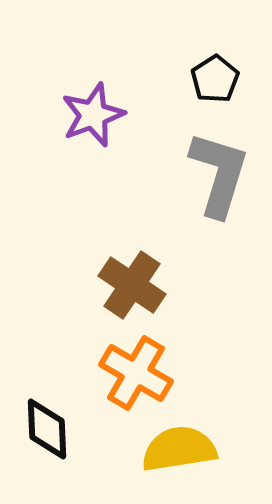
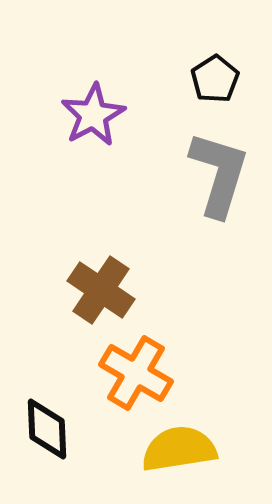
purple star: rotated 8 degrees counterclockwise
brown cross: moved 31 px left, 5 px down
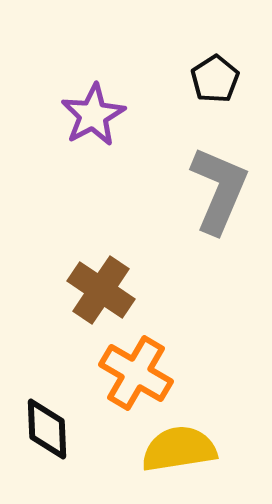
gray L-shape: moved 16 px down; rotated 6 degrees clockwise
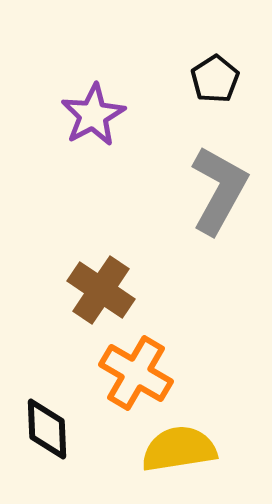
gray L-shape: rotated 6 degrees clockwise
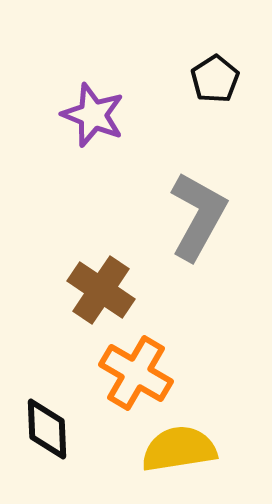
purple star: rotated 22 degrees counterclockwise
gray L-shape: moved 21 px left, 26 px down
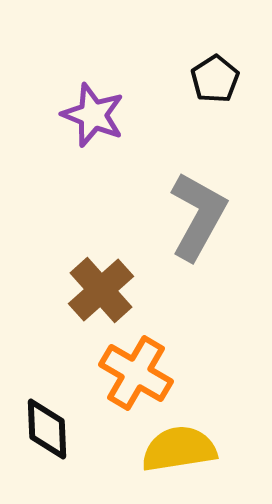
brown cross: rotated 14 degrees clockwise
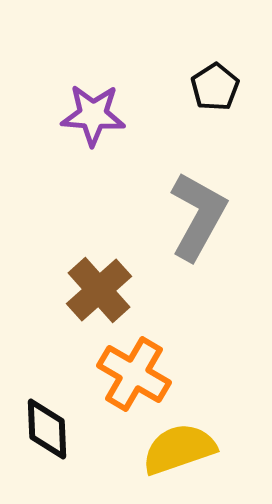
black pentagon: moved 8 px down
purple star: rotated 18 degrees counterclockwise
brown cross: moved 2 px left
orange cross: moved 2 px left, 1 px down
yellow semicircle: rotated 10 degrees counterclockwise
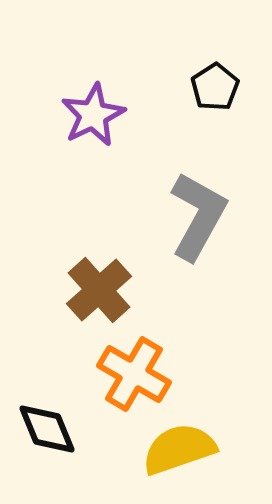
purple star: rotated 30 degrees counterclockwise
black diamond: rotated 20 degrees counterclockwise
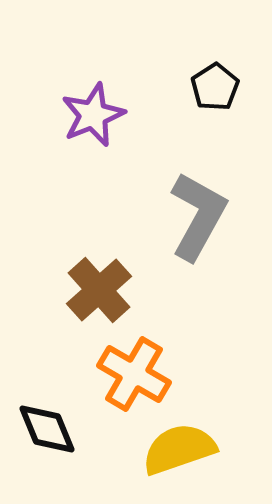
purple star: rotated 4 degrees clockwise
